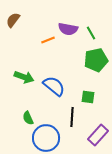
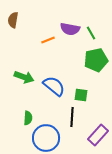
brown semicircle: rotated 28 degrees counterclockwise
purple semicircle: moved 2 px right
green square: moved 7 px left, 2 px up
green semicircle: rotated 152 degrees counterclockwise
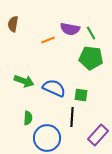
brown semicircle: moved 4 px down
green pentagon: moved 5 px left, 2 px up; rotated 20 degrees clockwise
green arrow: moved 4 px down
blue semicircle: moved 2 px down; rotated 15 degrees counterclockwise
blue circle: moved 1 px right
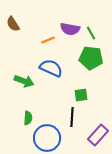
brown semicircle: rotated 42 degrees counterclockwise
blue semicircle: moved 3 px left, 20 px up
green square: rotated 16 degrees counterclockwise
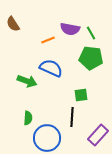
green arrow: moved 3 px right
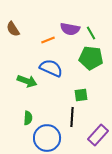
brown semicircle: moved 5 px down
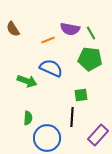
green pentagon: moved 1 px left, 1 px down
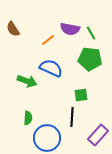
orange line: rotated 16 degrees counterclockwise
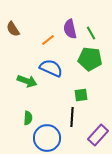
purple semicircle: rotated 66 degrees clockwise
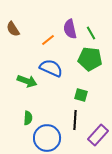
green square: rotated 24 degrees clockwise
black line: moved 3 px right, 3 px down
